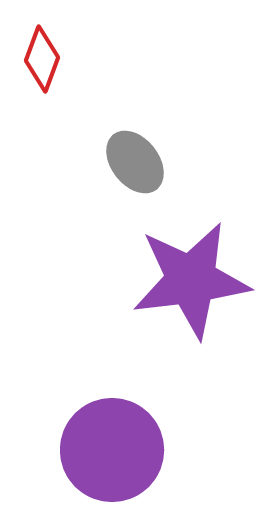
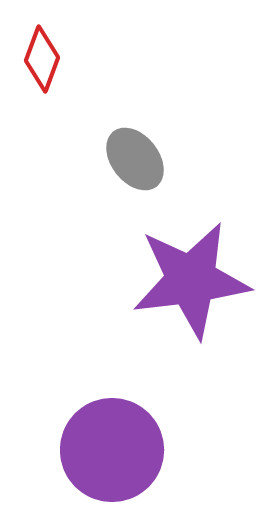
gray ellipse: moved 3 px up
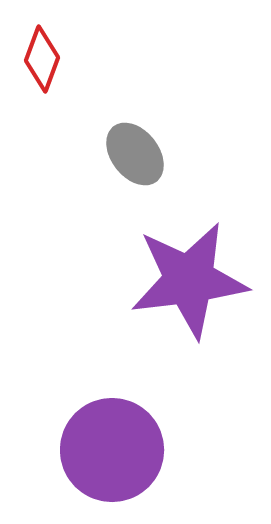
gray ellipse: moved 5 px up
purple star: moved 2 px left
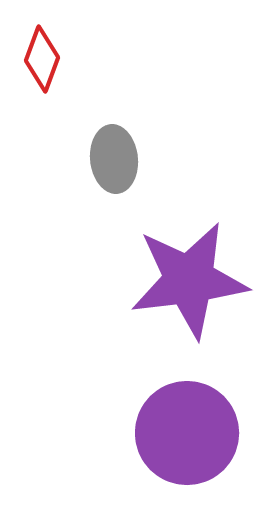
gray ellipse: moved 21 px left, 5 px down; rotated 32 degrees clockwise
purple circle: moved 75 px right, 17 px up
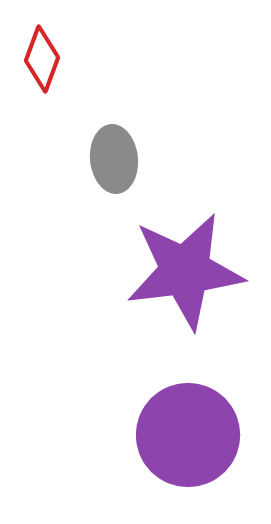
purple star: moved 4 px left, 9 px up
purple circle: moved 1 px right, 2 px down
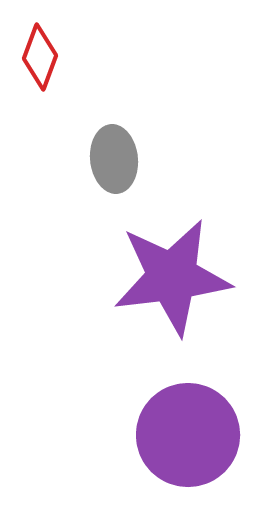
red diamond: moved 2 px left, 2 px up
purple star: moved 13 px left, 6 px down
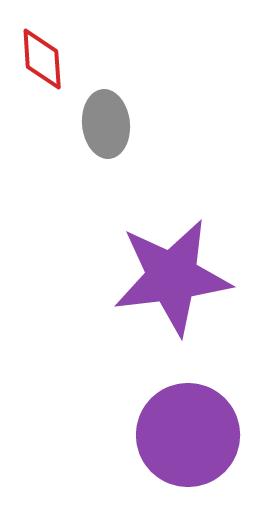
red diamond: moved 2 px right, 2 px down; rotated 24 degrees counterclockwise
gray ellipse: moved 8 px left, 35 px up
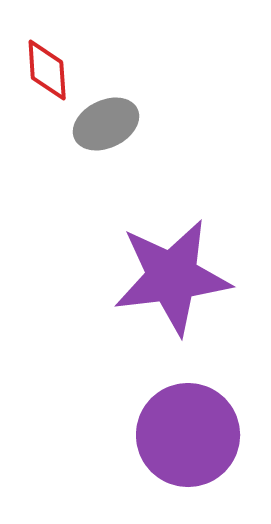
red diamond: moved 5 px right, 11 px down
gray ellipse: rotated 70 degrees clockwise
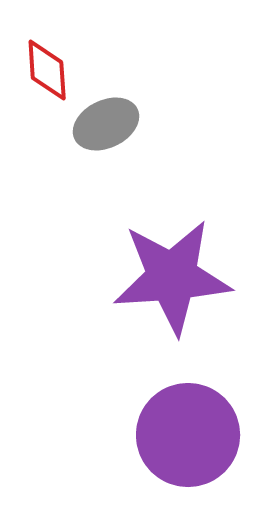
purple star: rotated 3 degrees clockwise
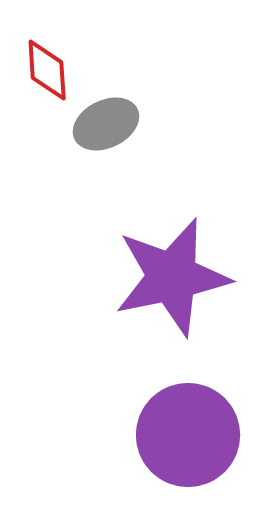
purple star: rotated 8 degrees counterclockwise
